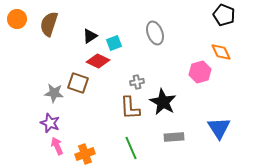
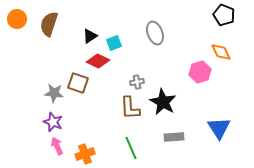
purple star: moved 3 px right, 1 px up
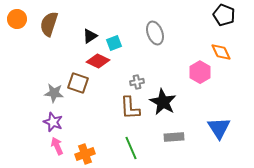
pink hexagon: rotated 15 degrees counterclockwise
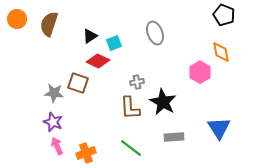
orange diamond: rotated 15 degrees clockwise
green line: rotated 30 degrees counterclockwise
orange cross: moved 1 px right, 1 px up
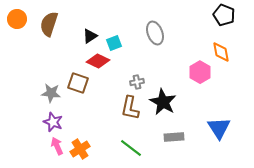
gray star: moved 3 px left
brown L-shape: rotated 15 degrees clockwise
orange cross: moved 6 px left, 4 px up; rotated 12 degrees counterclockwise
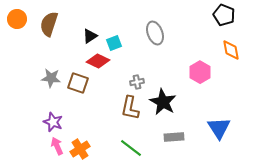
orange diamond: moved 10 px right, 2 px up
gray star: moved 15 px up
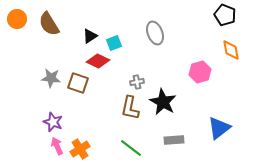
black pentagon: moved 1 px right
brown semicircle: rotated 50 degrees counterclockwise
pink hexagon: rotated 15 degrees clockwise
blue triangle: rotated 25 degrees clockwise
gray rectangle: moved 3 px down
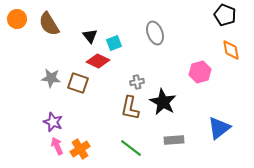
black triangle: rotated 35 degrees counterclockwise
